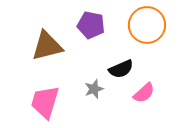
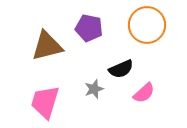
purple pentagon: moved 2 px left, 3 px down
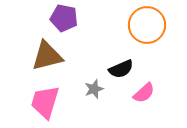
purple pentagon: moved 25 px left, 10 px up
brown triangle: moved 10 px down
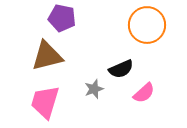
purple pentagon: moved 2 px left
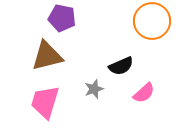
orange circle: moved 5 px right, 4 px up
black semicircle: moved 3 px up
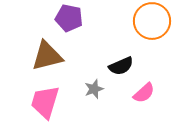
purple pentagon: moved 7 px right
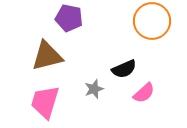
black semicircle: moved 3 px right, 3 px down
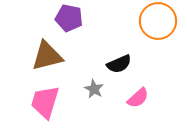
orange circle: moved 6 px right
black semicircle: moved 5 px left, 5 px up
gray star: rotated 24 degrees counterclockwise
pink semicircle: moved 6 px left, 5 px down
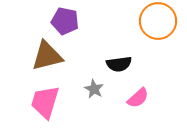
purple pentagon: moved 4 px left, 3 px down
black semicircle: rotated 15 degrees clockwise
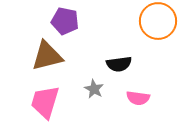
pink semicircle: rotated 50 degrees clockwise
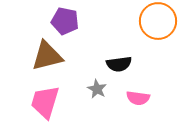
gray star: moved 3 px right
